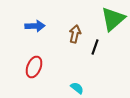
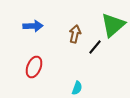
green triangle: moved 6 px down
blue arrow: moved 2 px left
black line: rotated 21 degrees clockwise
cyan semicircle: rotated 72 degrees clockwise
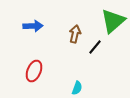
green triangle: moved 4 px up
red ellipse: moved 4 px down
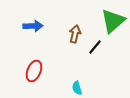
cyan semicircle: rotated 144 degrees clockwise
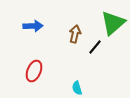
green triangle: moved 2 px down
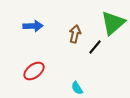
red ellipse: rotated 30 degrees clockwise
cyan semicircle: rotated 16 degrees counterclockwise
